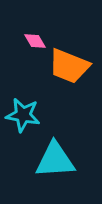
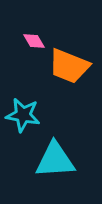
pink diamond: moved 1 px left
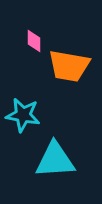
pink diamond: rotated 30 degrees clockwise
orange trapezoid: rotated 12 degrees counterclockwise
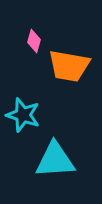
pink diamond: rotated 15 degrees clockwise
cyan star: rotated 8 degrees clockwise
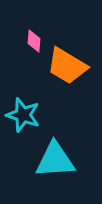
pink diamond: rotated 10 degrees counterclockwise
orange trapezoid: moved 2 px left; rotated 21 degrees clockwise
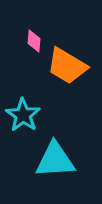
cyan star: rotated 16 degrees clockwise
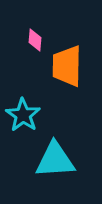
pink diamond: moved 1 px right, 1 px up
orange trapezoid: rotated 60 degrees clockwise
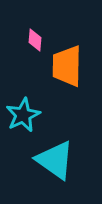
cyan star: rotated 12 degrees clockwise
cyan triangle: rotated 39 degrees clockwise
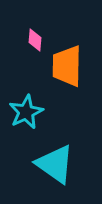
cyan star: moved 3 px right, 3 px up
cyan triangle: moved 4 px down
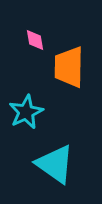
pink diamond: rotated 15 degrees counterclockwise
orange trapezoid: moved 2 px right, 1 px down
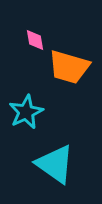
orange trapezoid: rotated 75 degrees counterclockwise
